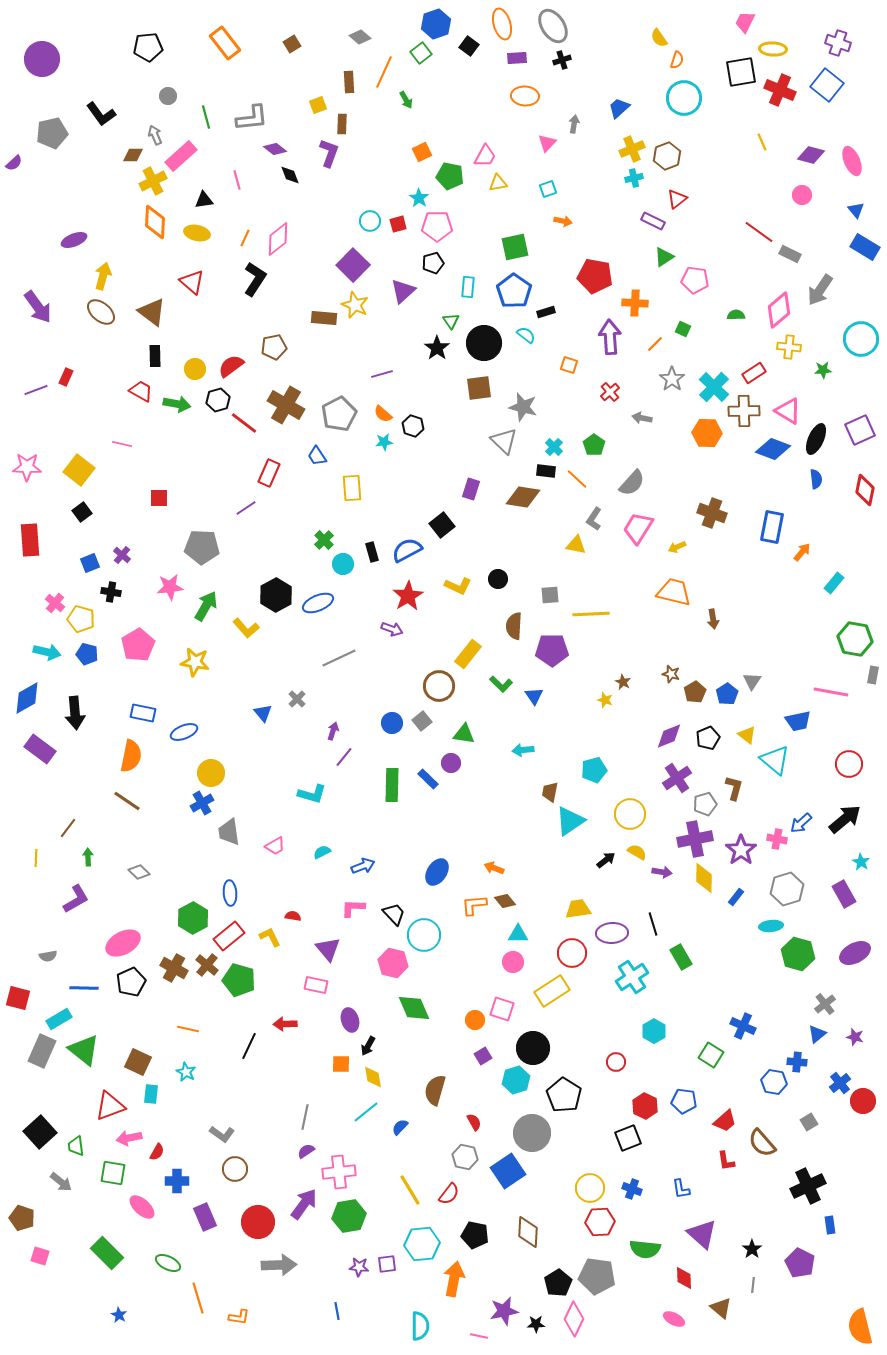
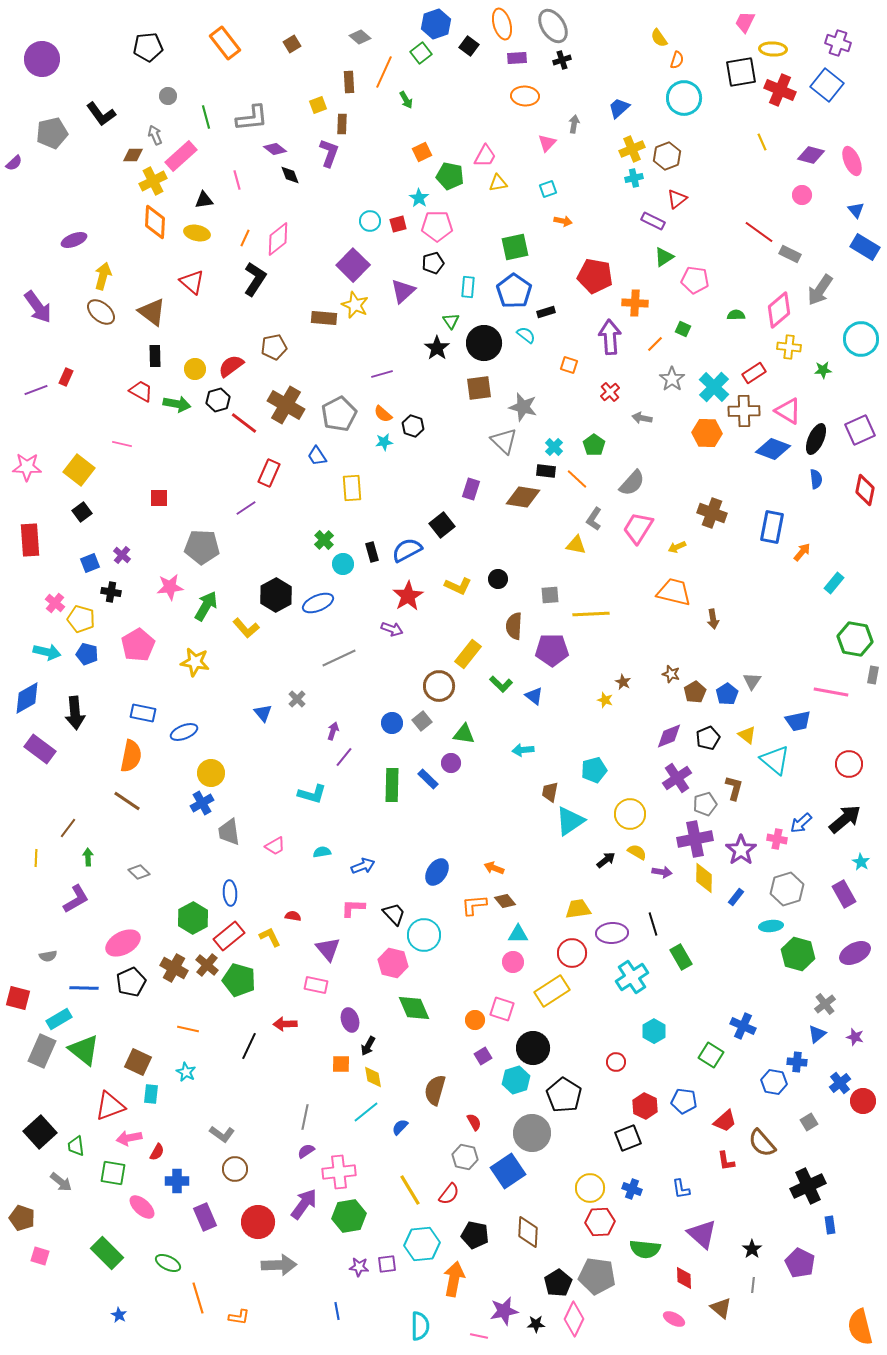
blue triangle at (534, 696): rotated 18 degrees counterclockwise
cyan semicircle at (322, 852): rotated 18 degrees clockwise
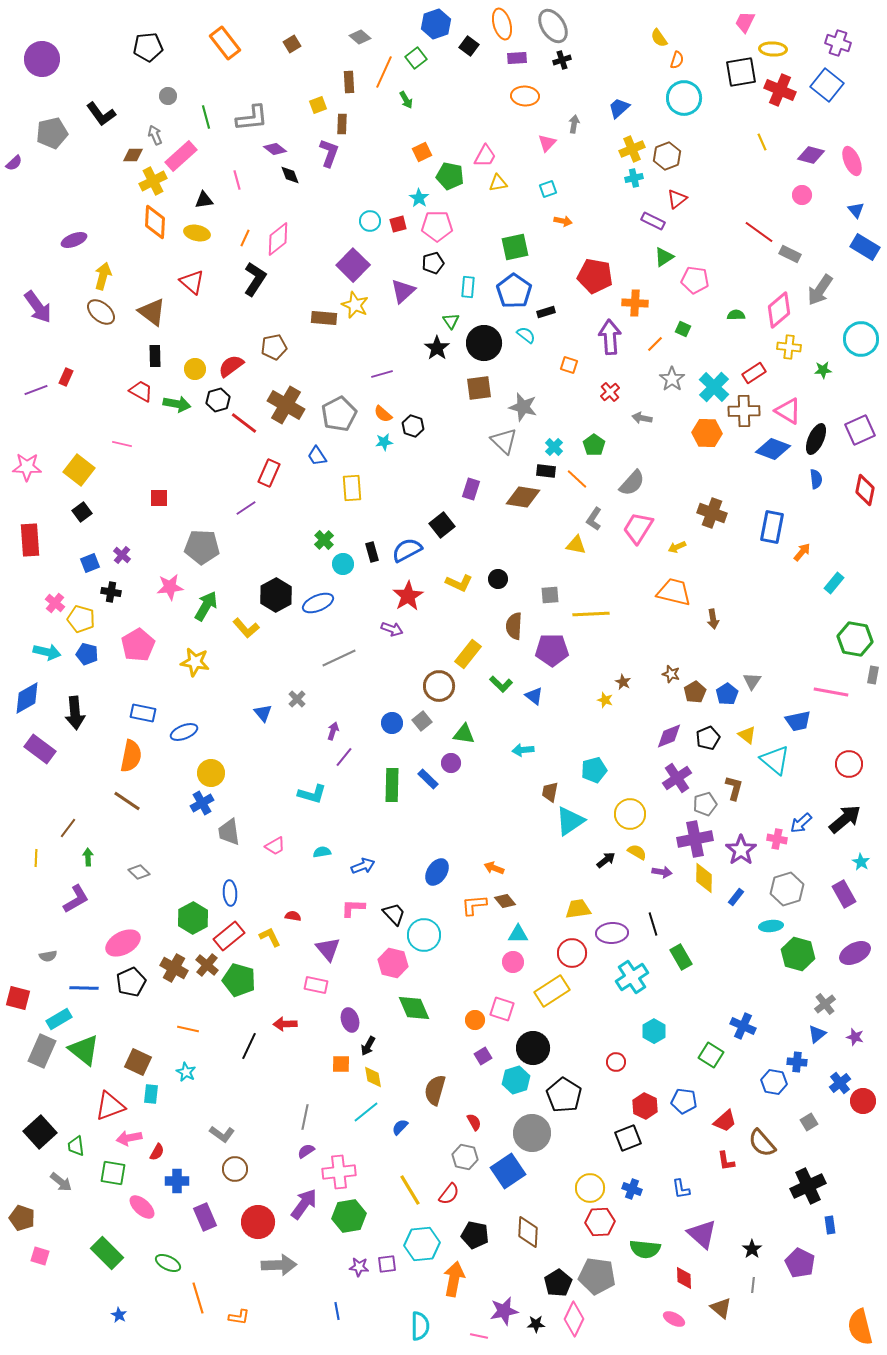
green square at (421, 53): moved 5 px left, 5 px down
yellow L-shape at (458, 586): moved 1 px right, 3 px up
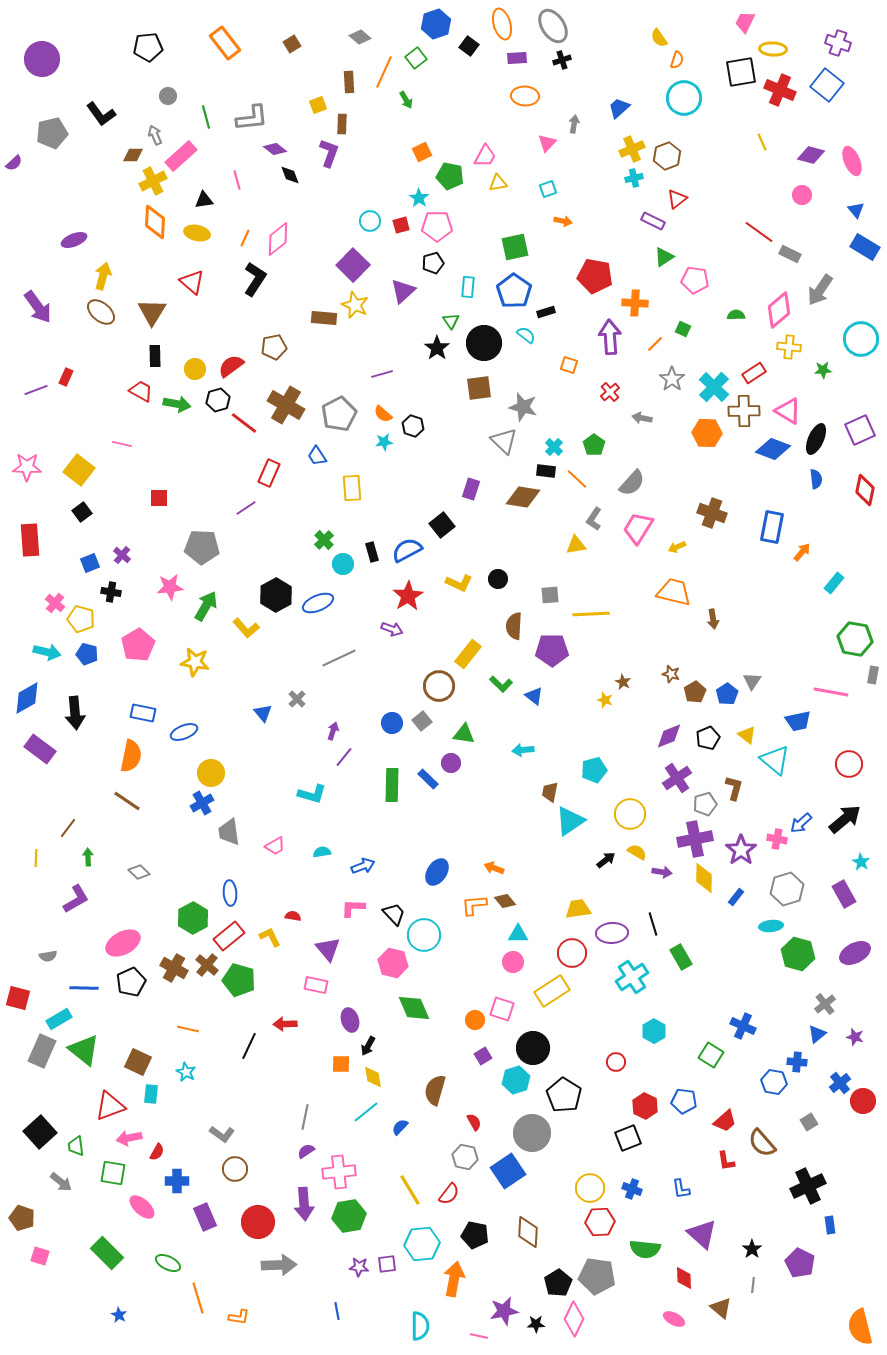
red square at (398, 224): moved 3 px right, 1 px down
brown triangle at (152, 312): rotated 24 degrees clockwise
yellow triangle at (576, 545): rotated 20 degrees counterclockwise
purple arrow at (304, 1204): rotated 140 degrees clockwise
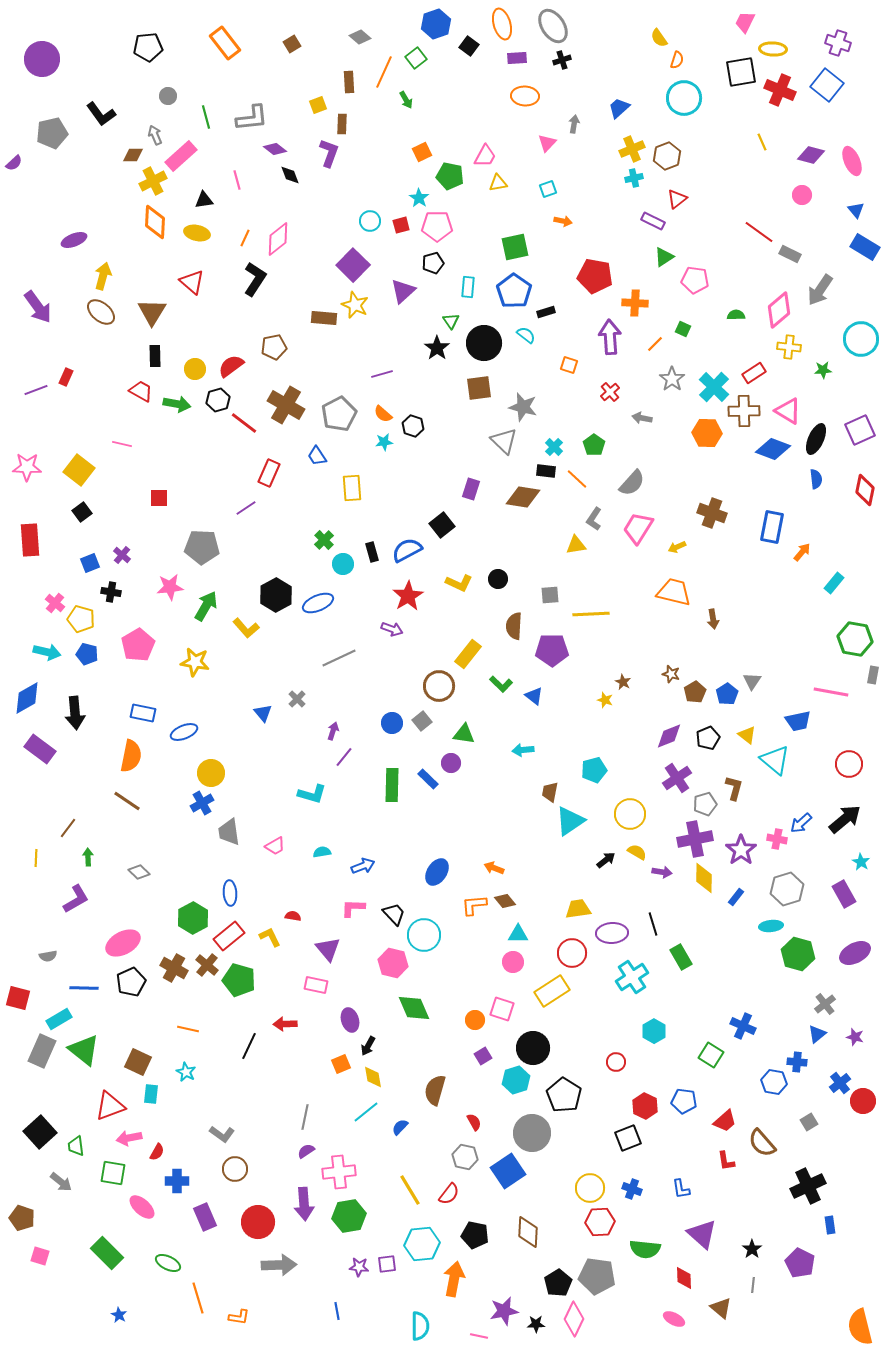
orange square at (341, 1064): rotated 24 degrees counterclockwise
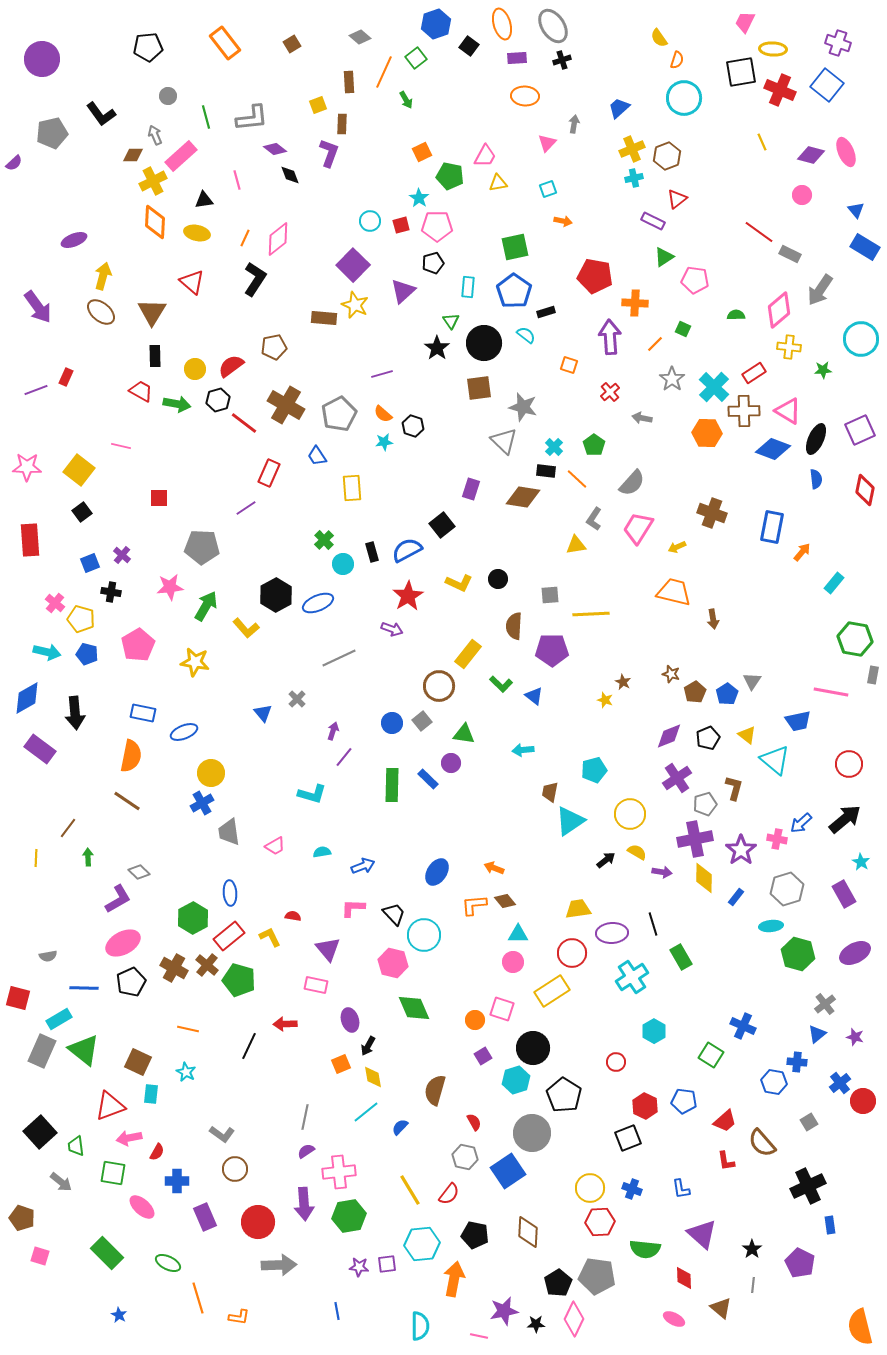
pink ellipse at (852, 161): moved 6 px left, 9 px up
pink line at (122, 444): moved 1 px left, 2 px down
purple L-shape at (76, 899): moved 42 px right
